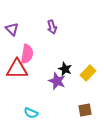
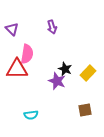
cyan semicircle: moved 2 px down; rotated 32 degrees counterclockwise
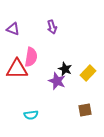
purple triangle: moved 1 px right; rotated 24 degrees counterclockwise
pink semicircle: moved 4 px right, 3 px down
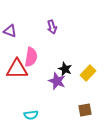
purple triangle: moved 3 px left, 2 px down
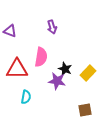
pink semicircle: moved 10 px right
purple star: rotated 12 degrees counterclockwise
cyan semicircle: moved 5 px left, 18 px up; rotated 72 degrees counterclockwise
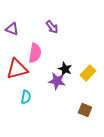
purple arrow: rotated 24 degrees counterclockwise
purple triangle: moved 2 px right, 2 px up
pink semicircle: moved 6 px left, 4 px up
red triangle: rotated 15 degrees counterclockwise
brown square: rotated 32 degrees clockwise
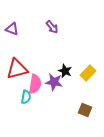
pink semicircle: moved 31 px down
black star: moved 2 px down
purple star: moved 3 px left, 1 px down
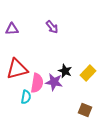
purple triangle: rotated 24 degrees counterclockwise
pink semicircle: moved 2 px right, 1 px up
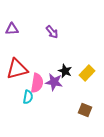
purple arrow: moved 5 px down
yellow rectangle: moved 1 px left
cyan semicircle: moved 2 px right
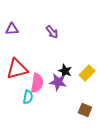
purple star: moved 4 px right
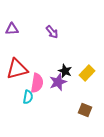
purple star: rotated 30 degrees counterclockwise
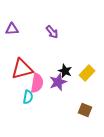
red triangle: moved 5 px right
